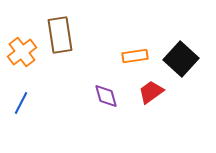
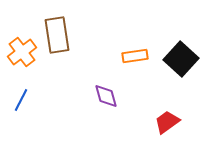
brown rectangle: moved 3 px left
red trapezoid: moved 16 px right, 30 px down
blue line: moved 3 px up
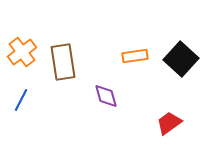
brown rectangle: moved 6 px right, 27 px down
red trapezoid: moved 2 px right, 1 px down
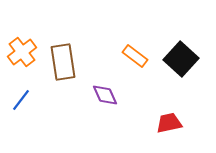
orange rectangle: rotated 45 degrees clockwise
purple diamond: moved 1 px left, 1 px up; rotated 8 degrees counterclockwise
blue line: rotated 10 degrees clockwise
red trapezoid: rotated 24 degrees clockwise
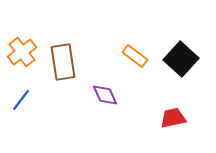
red trapezoid: moved 4 px right, 5 px up
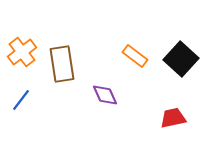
brown rectangle: moved 1 px left, 2 px down
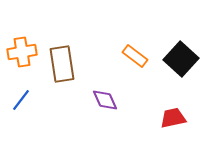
orange cross: rotated 28 degrees clockwise
purple diamond: moved 5 px down
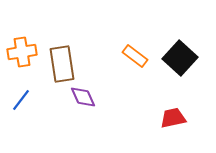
black square: moved 1 px left, 1 px up
purple diamond: moved 22 px left, 3 px up
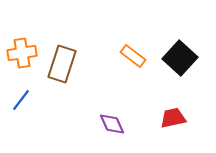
orange cross: moved 1 px down
orange rectangle: moved 2 px left
brown rectangle: rotated 27 degrees clockwise
purple diamond: moved 29 px right, 27 px down
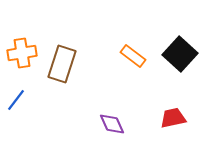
black square: moved 4 px up
blue line: moved 5 px left
